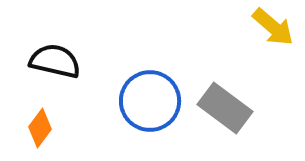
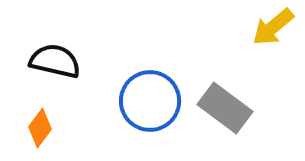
yellow arrow: rotated 99 degrees clockwise
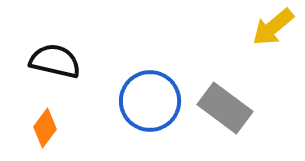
orange diamond: moved 5 px right
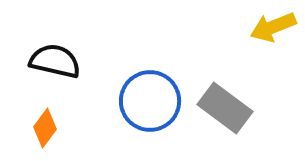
yellow arrow: rotated 18 degrees clockwise
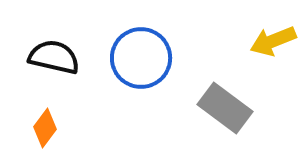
yellow arrow: moved 14 px down
black semicircle: moved 1 px left, 4 px up
blue circle: moved 9 px left, 43 px up
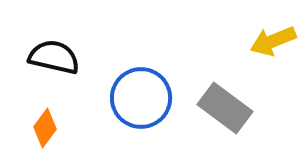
blue circle: moved 40 px down
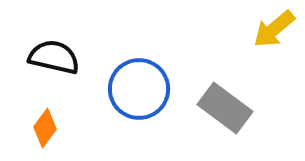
yellow arrow: moved 1 px right, 12 px up; rotated 18 degrees counterclockwise
blue circle: moved 2 px left, 9 px up
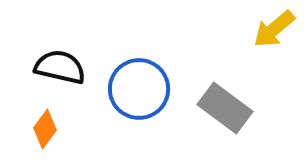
black semicircle: moved 6 px right, 10 px down
orange diamond: moved 1 px down
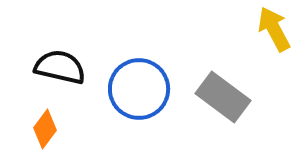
yellow arrow: rotated 102 degrees clockwise
gray rectangle: moved 2 px left, 11 px up
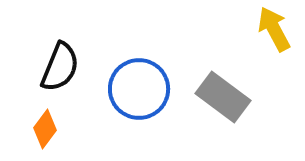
black semicircle: rotated 99 degrees clockwise
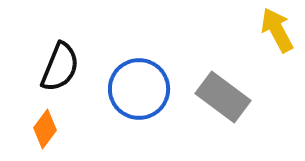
yellow arrow: moved 3 px right, 1 px down
